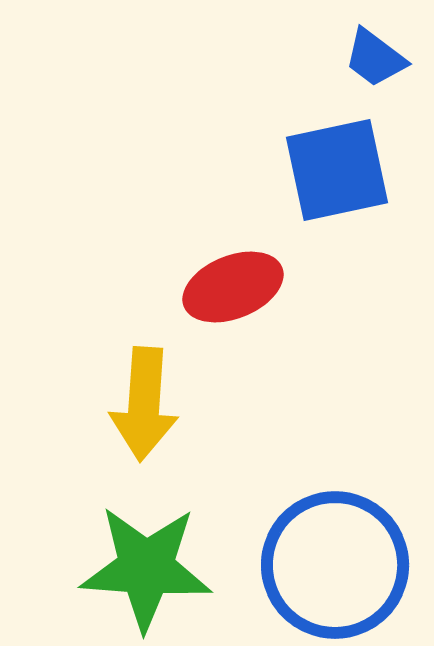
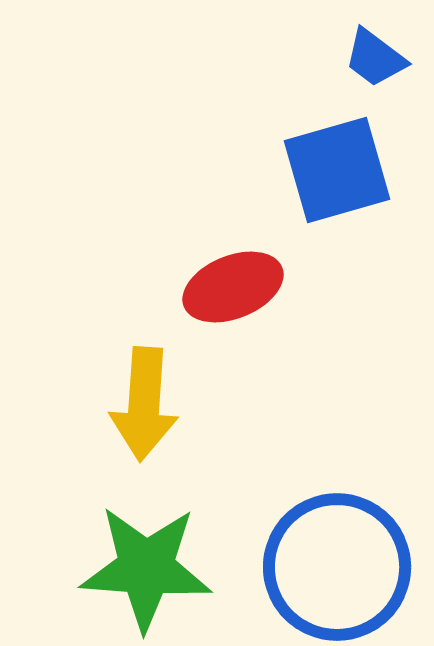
blue square: rotated 4 degrees counterclockwise
blue circle: moved 2 px right, 2 px down
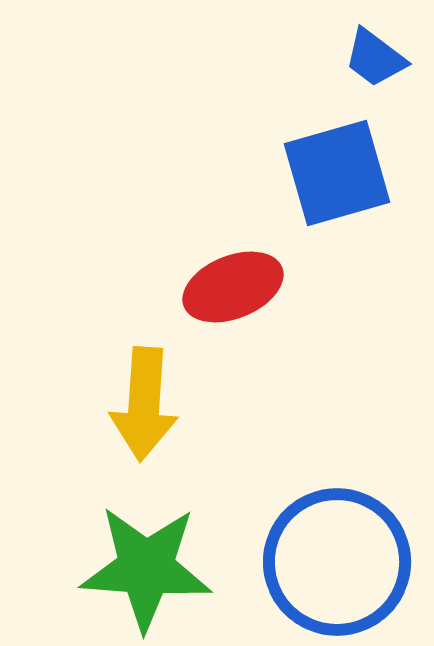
blue square: moved 3 px down
blue circle: moved 5 px up
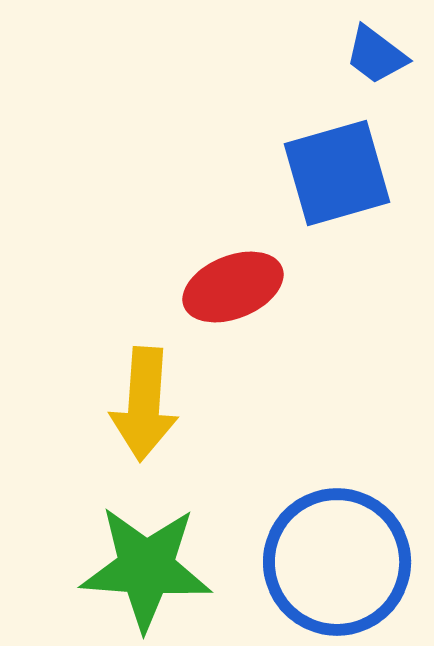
blue trapezoid: moved 1 px right, 3 px up
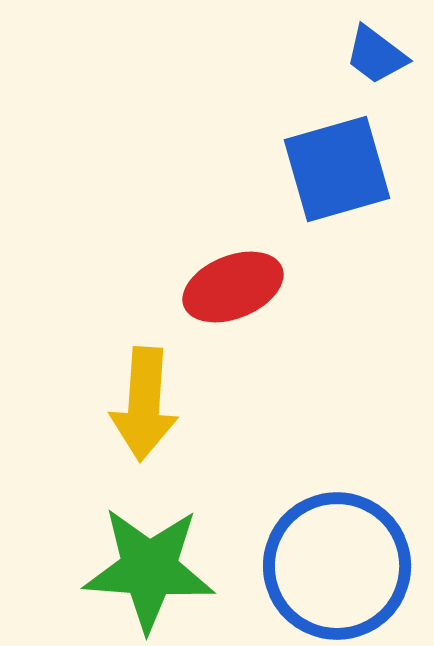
blue square: moved 4 px up
blue circle: moved 4 px down
green star: moved 3 px right, 1 px down
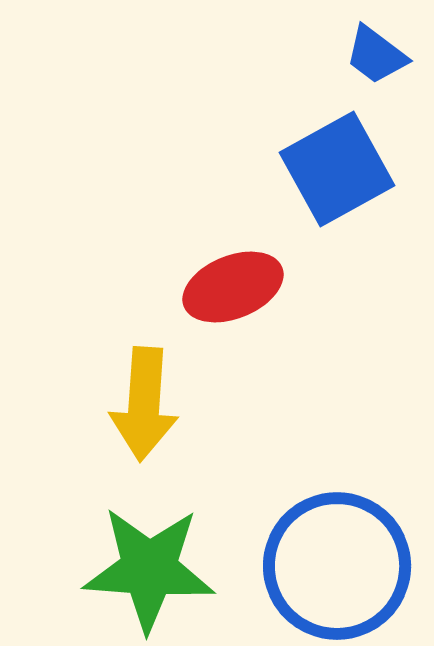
blue square: rotated 13 degrees counterclockwise
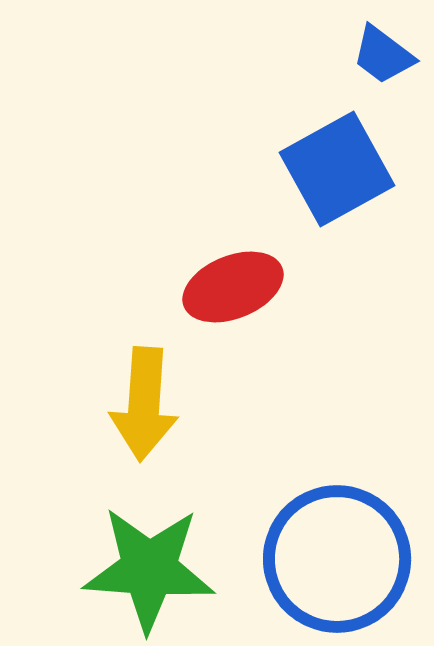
blue trapezoid: moved 7 px right
blue circle: moved 7 px up
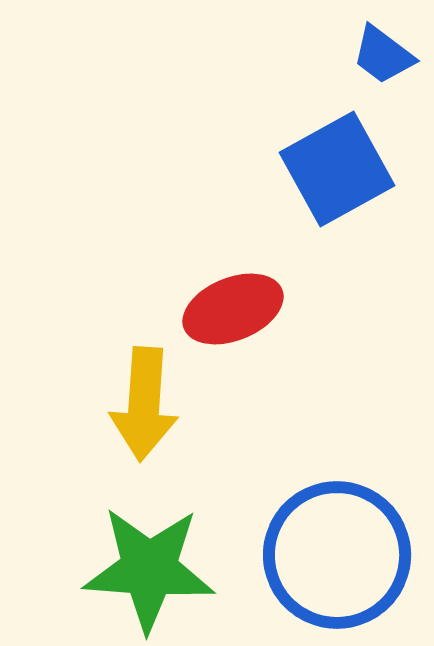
red ellipse: moved 22 px down
blue circle: moved 4 px up
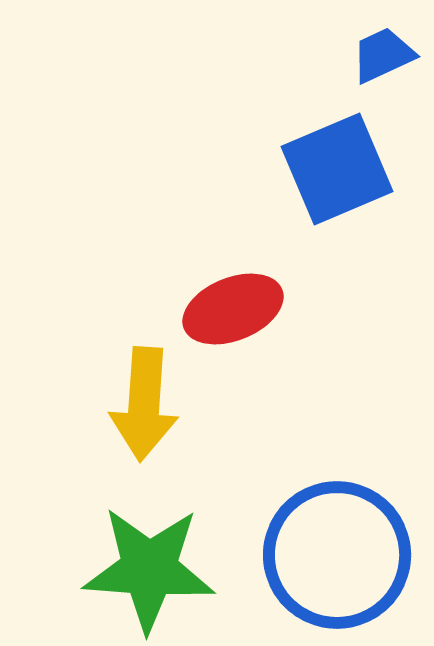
blue trapezoid: rotated 118 degrees clockwise
blue square: rotated 6 degrees clockwise
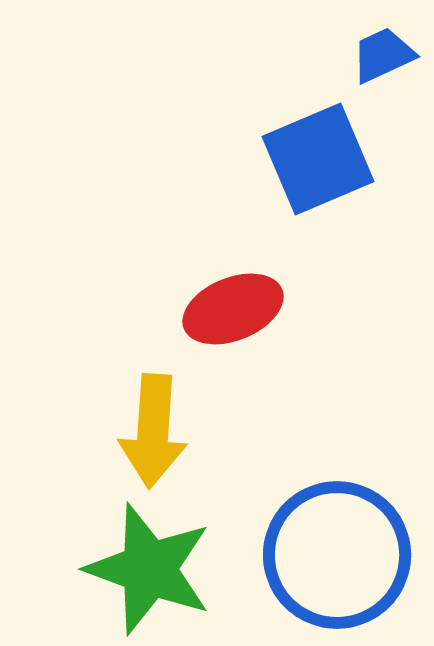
blue square: moved 19 px left, 10 px up
yellow arrow: moved 9 px right, 27 px down
green star: rotated 16 degrees clockwise
